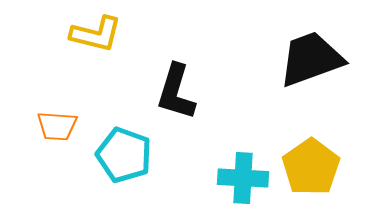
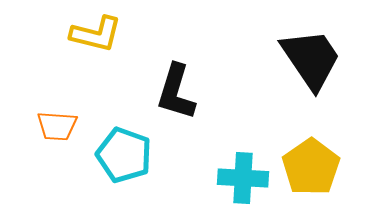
black trapezoid: rotated 76 degrees clockwise
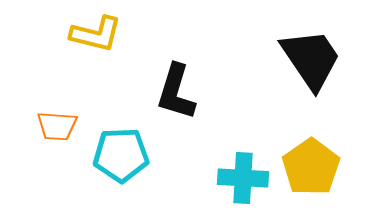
cyan pentagon: moved 3 px left; rotated 22 degrees counterclockwise
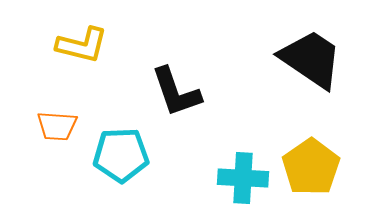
yellow L-shape: moved 14 px left, 11 px down
black trapezoid: rotated 22 degrees counterclockwise
black L-shape: rotated 36 degrees counterclockwise
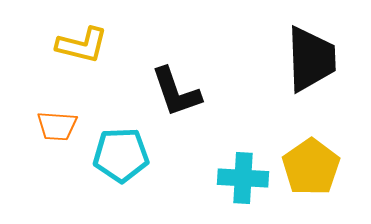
black trapezoid: rotated 54 degrees clockwise
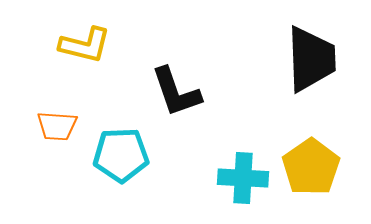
yellow L-shape: moved 3 px right
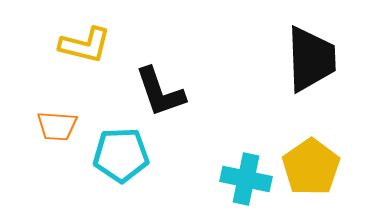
black L-shape: moved 16 px left
cyan cross: moved 3 px right, 1 px down; rotated 9 degrees clockwise
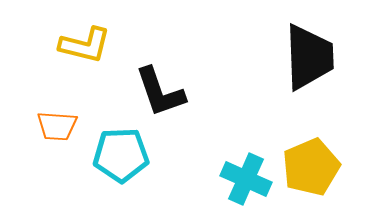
black trapezoid: moved 2 px left, 2 px up
yellow pentagon: rotated 12 degrees clockwise
cyan cross: rotated 12 degrees clockwise
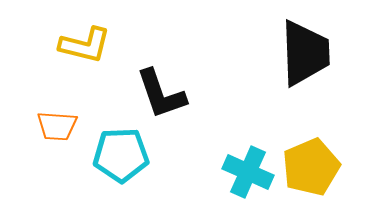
black trapezoid: moved 4 px left, 4 px up
black L-shape: moved 1 px right, 2 px down
cyan cross: moved 2 px right, 7 px up
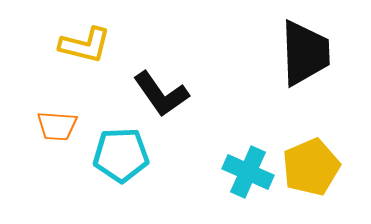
black L-shape: rotated 16 degrees counterclockwise
